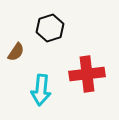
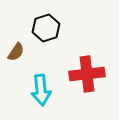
black hexagon: moved 4 px left
cyan arrow: rotated 12 degrees counterclockwise
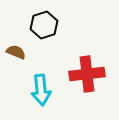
black hexagon: moved 2 px left, 3 px up
brown semicircle: rotated 102 degrees counterclockwise
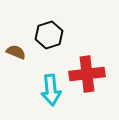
black hexagon: moved 5 px right, 10 px down
cyan arrow: moved 10 px right
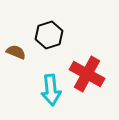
red cross: rotated 36 degrees clockwise
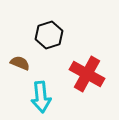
brown semicircle: moved 4 px right, 11 px down
cyan arrow: moved 10 px left, 7 px down
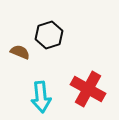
brown semicircle: moved 11 px up
red cross: moved 1 px right, 15 px down
